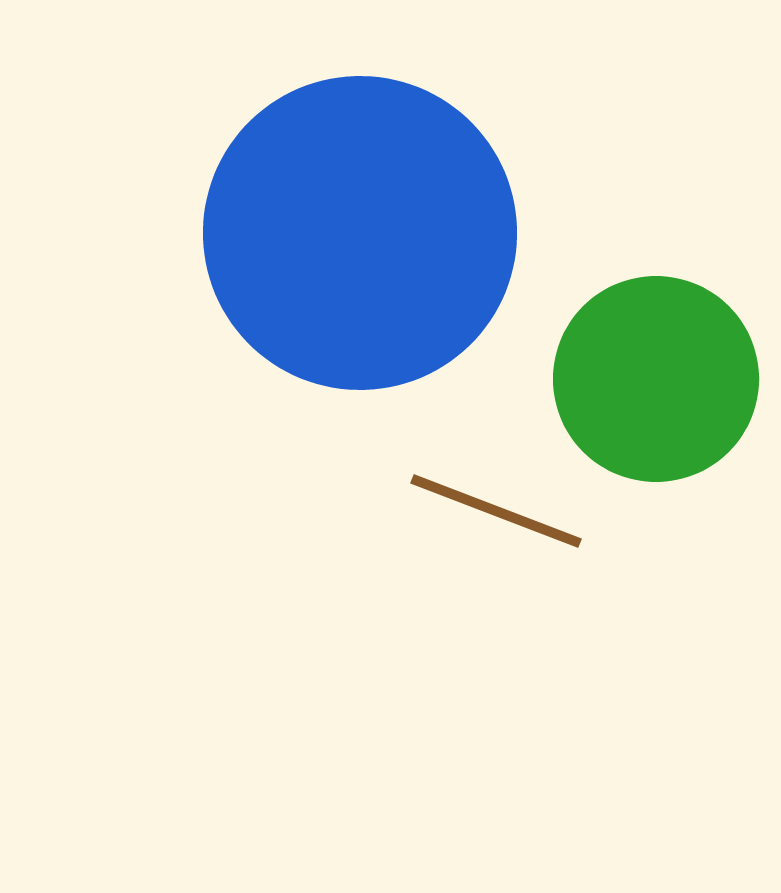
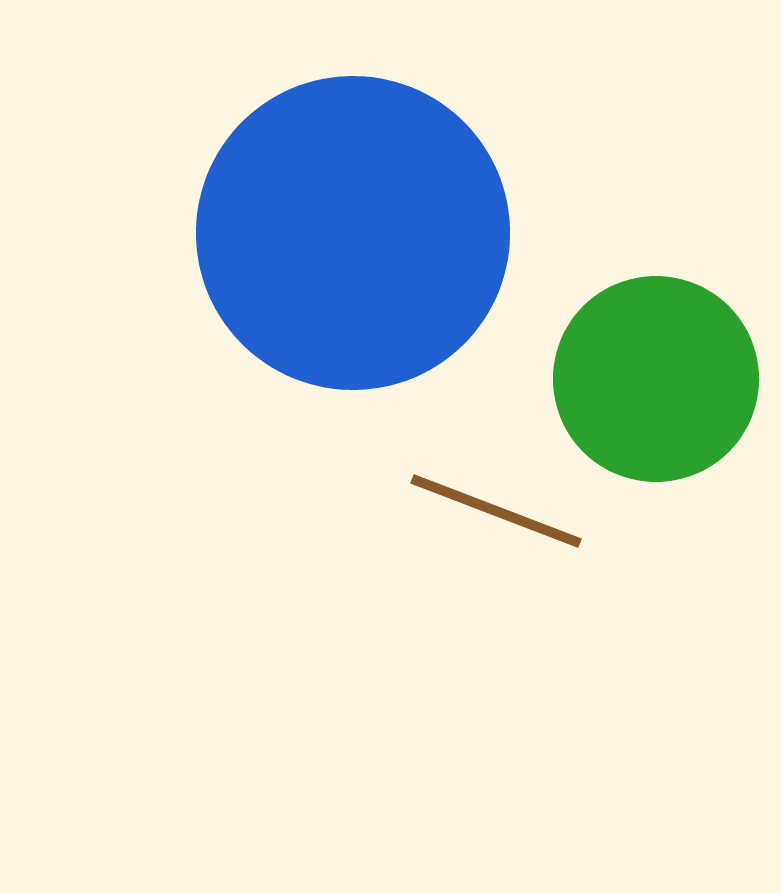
blue circle: moved 7 px left
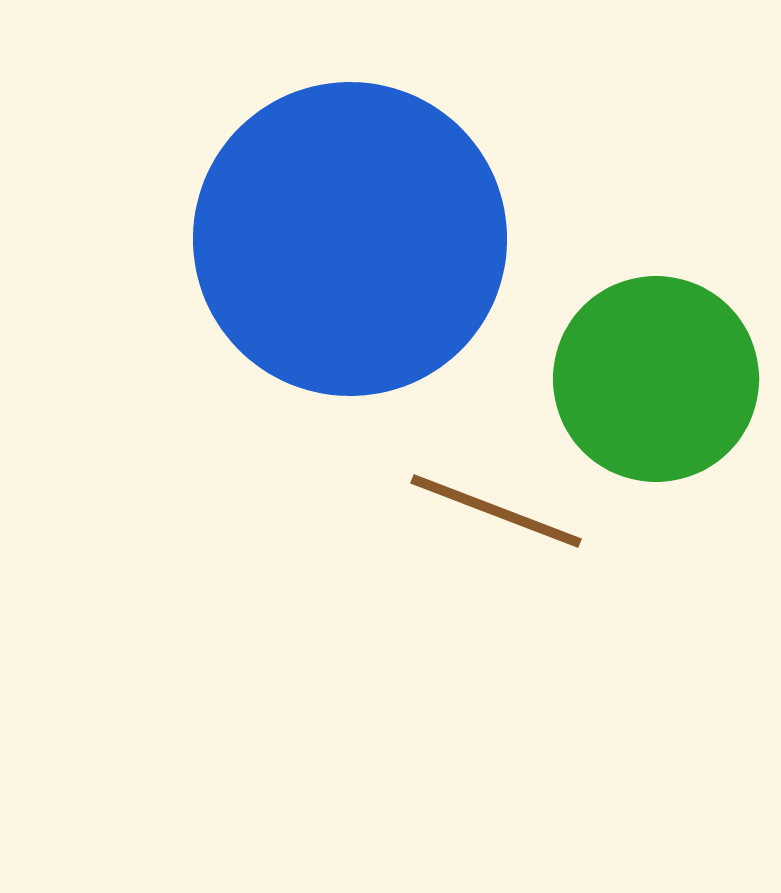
blue circle: moved 3 px left, 6 px down
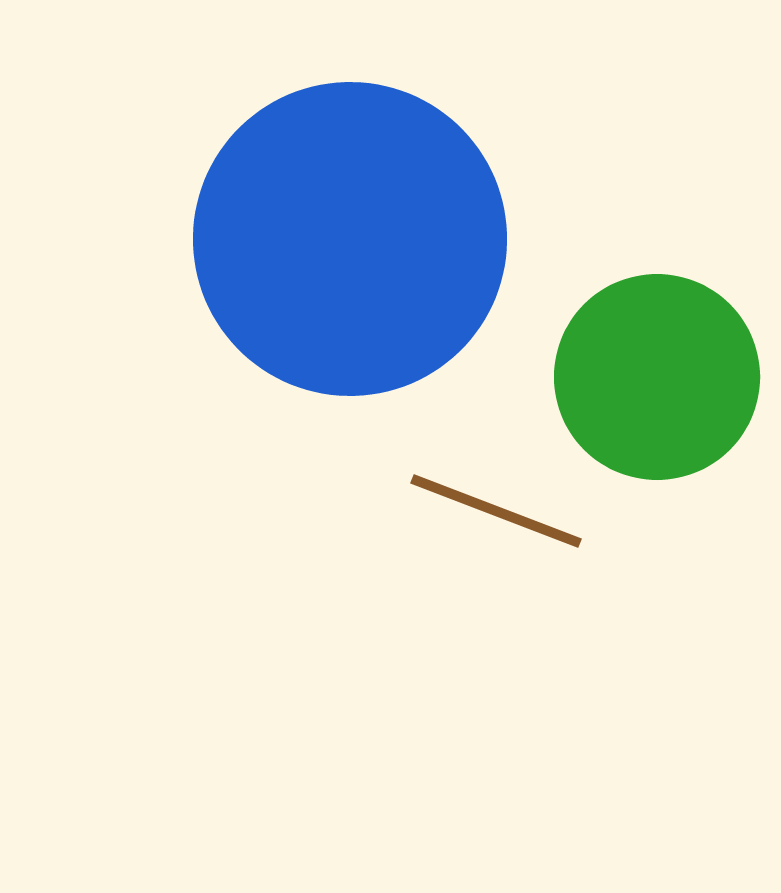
green circle: moved 1 px right, 2 px up
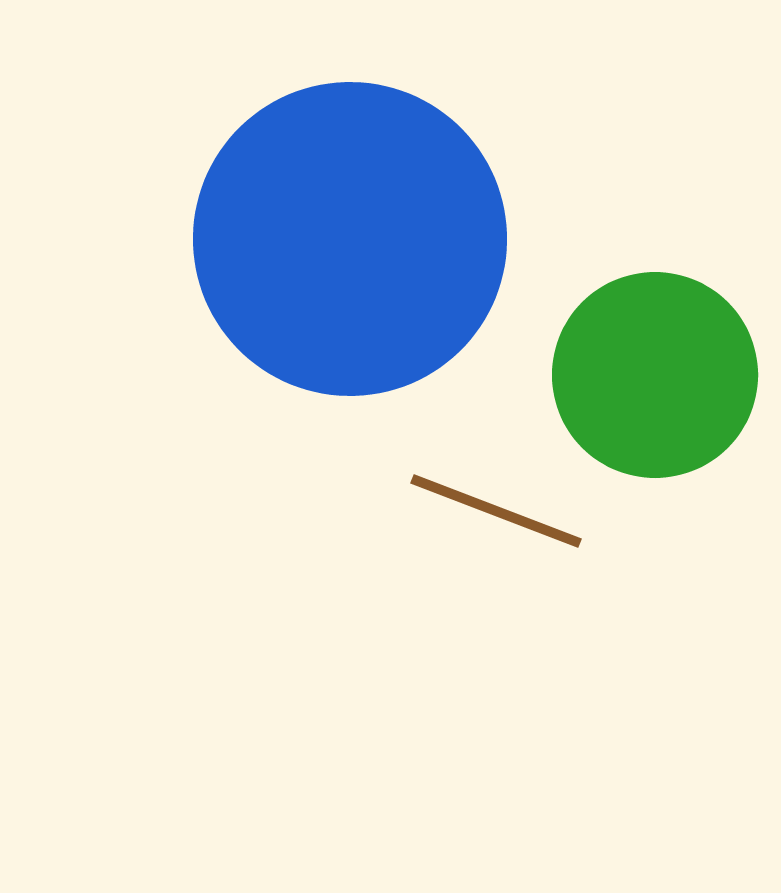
green circle: moved 2 px left, 2 px up
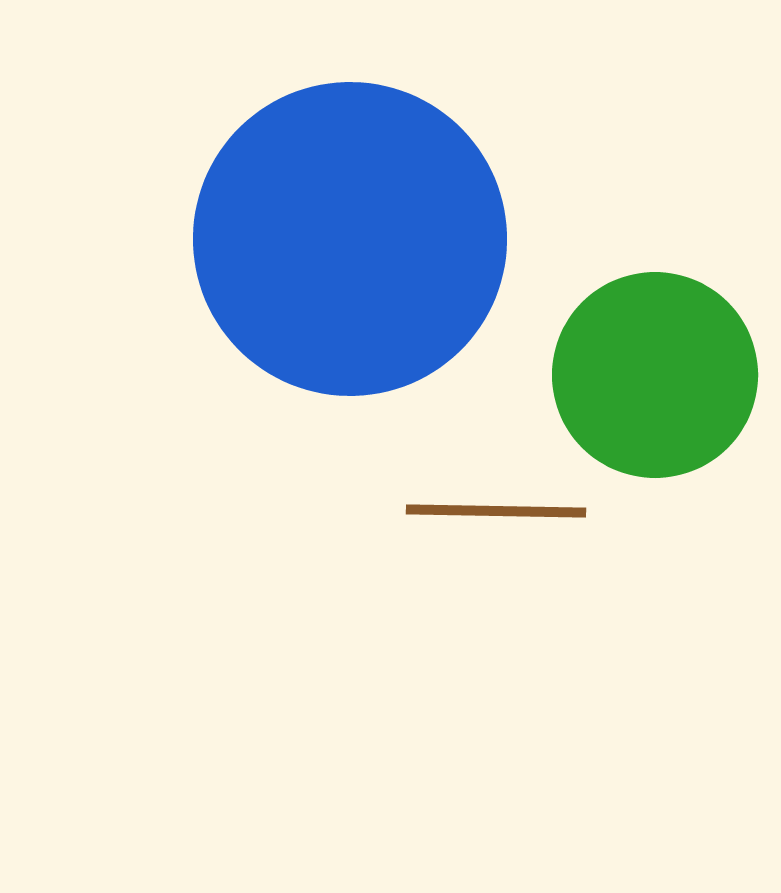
brown line: rotated 20 degrees counterclockwise
